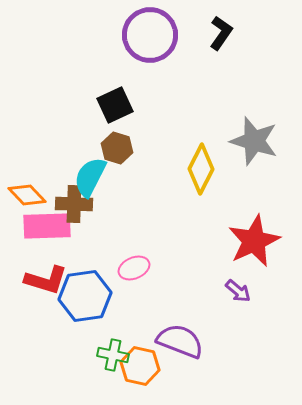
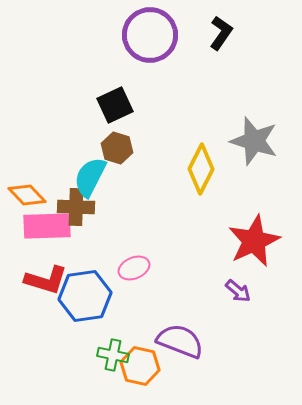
brown cross: moved 2 px right, 3 px down
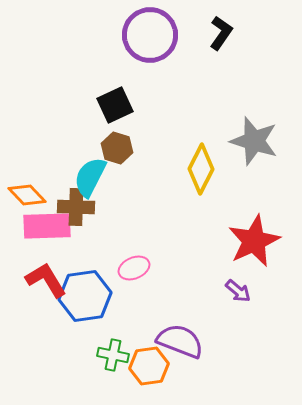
red L-shape: rotated 138 degrees counterclockwise
orange hexagon: moved 9 px right; rotated 21 degrees counterclockwise
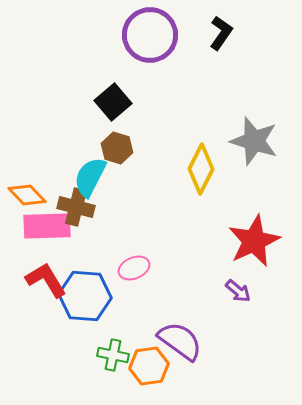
black square: moved 2 px left, 3 px up; rotated 15 degrees counterclockwise
brown cross: rotated 12 degrees clockwise
blue hexagon: rotated 12 degrees clockwise
purple semicircle: rotated 15 degrees clockwise
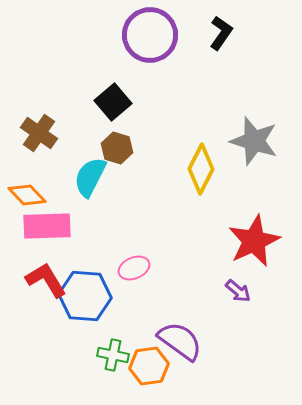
brown cross: moved 37 px left, 74 px up; rotated 21 degrees clockwise
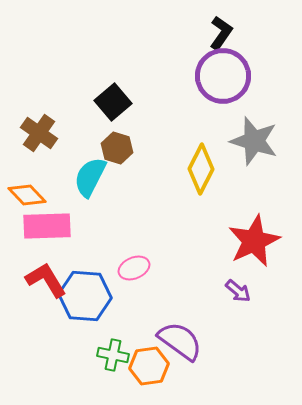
purple circle: moved 73 px right, 41 px down
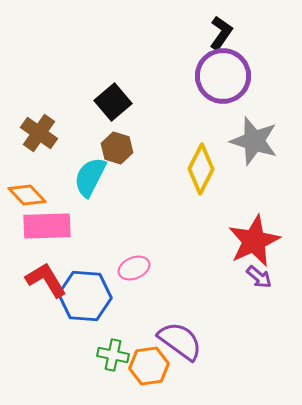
purple arrow: moved 21 px right, 14 px up
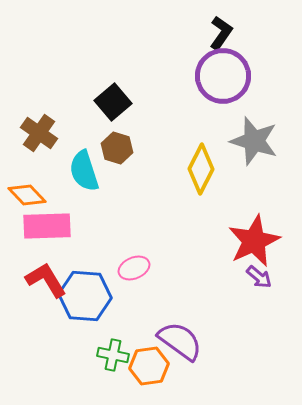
cyan semicircle: moved 6 px left, 6 px up; rotated 45 degrees counterclockwise
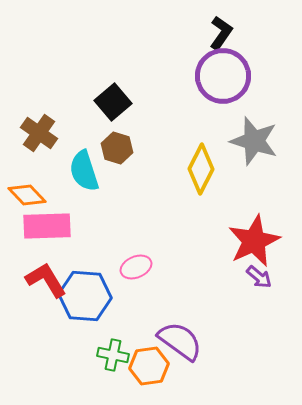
pink ellipse: moved 2 px right, 1 px up
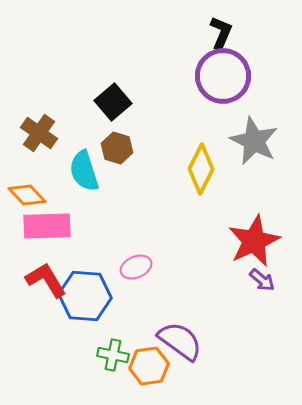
black L-shape: rotated 12 degrees counterclockwise
gray star: rotated 9 degrees clockwise
purple arrow: moved 3 px right, 3 px down
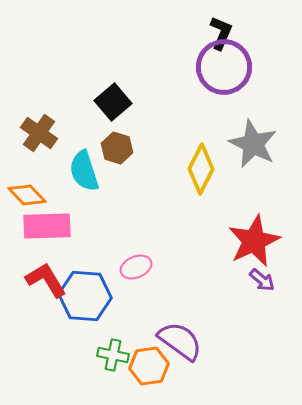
purple circle: moved 1 px right, 9 px up
gray star: moved 1 px left, 3 px down
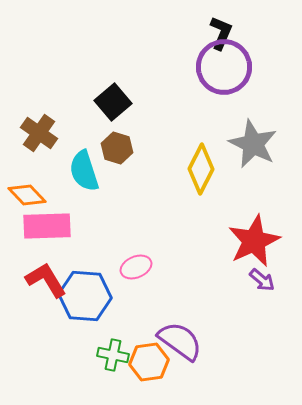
orange hexagon: moved 4 px up
